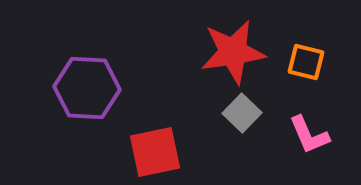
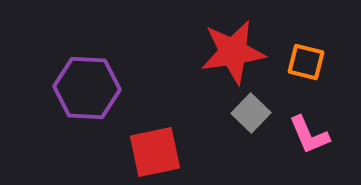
gray square: moved 9 px right
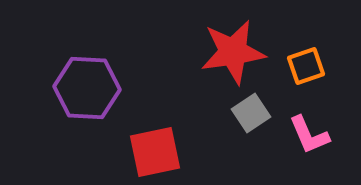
orange square: moved 4 px down; rotated 33 degrees counterclockwise
gray square: rotated 12 degrees clockwise
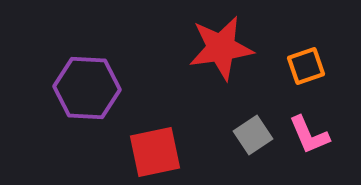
red star: moved 12 px left, 4 px up
gray square: moved 2 px right, 22 px down
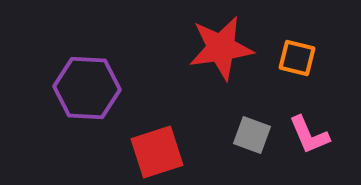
orange square: moved 9 px left, 8 px up; rotated 33 degrees clockwise
gray square: moved 1 px left; rotated 36 degrees counterclockwise
red square: moved 2 px right; rotated 6 degrees counterclockwise
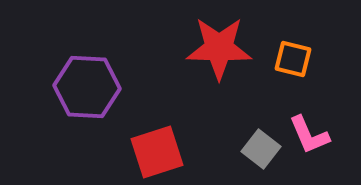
red star: moved 2 px left; rotated 10 degrees clockwise
orange square: moved 4 px left, 1 px down
purple hexagon: moved 1 px up
gray square: moved 9 px right, 14 px down; rotated 18 degrees clockwise
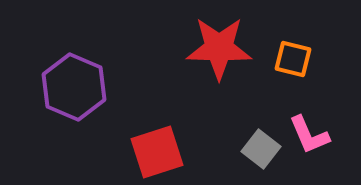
purple hexagon: moved 13 px left; rotated 20 degrees clockwise
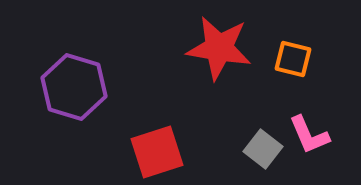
red star: rotated 8 degrees clockwise
purple hexagon: rotated 6 degrees counterclockwise
gray square: moved 2 px right
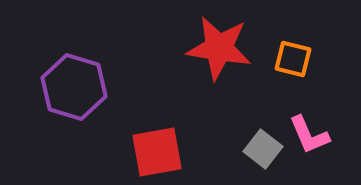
red square: rotated 8 degrees clockwise
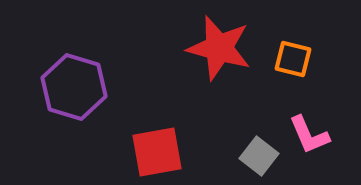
red star: rotated 6 degrees clockwise
gray square: moved 4 px left, 7 px down
